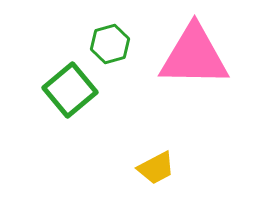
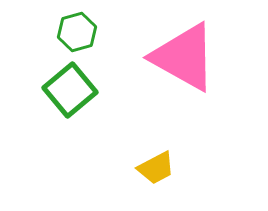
green hexagon: moved 33 px left, 12 px up
pink triangle: moved 10 px left, 1 px down; rotated 28 degrees clockwise
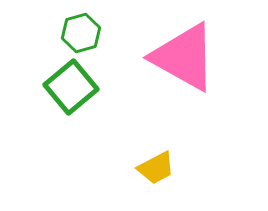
green hexagon: moved 4 px right, 1 px down
green square: moved 1 px right, 3 px up
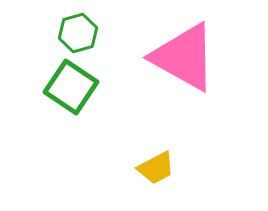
green hexagon: moved 3 px left
green square: rotated 16 degrees counterclockwise
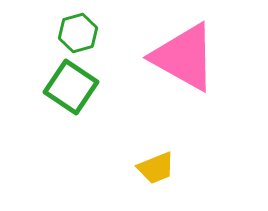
yellow trapezoid: rotated 6 degrees clockwise
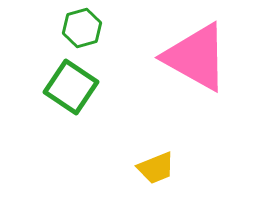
green hexagon: moved 4 px right, 5 px up
pink triangle: moved 12 px right
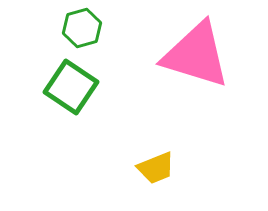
pink triangle: moved 2 px up; rotated 12 degrees counterclockwise
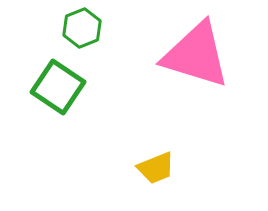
green hexagon: rotated 6 degrees counterclockwise
green square: moved 13 px left
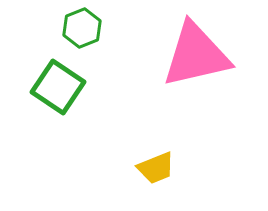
pink triangle: rotated 30 degrees counterclockwise
